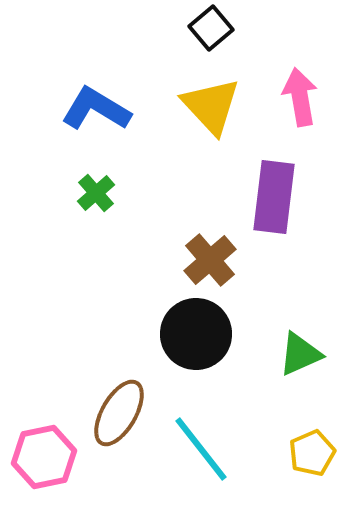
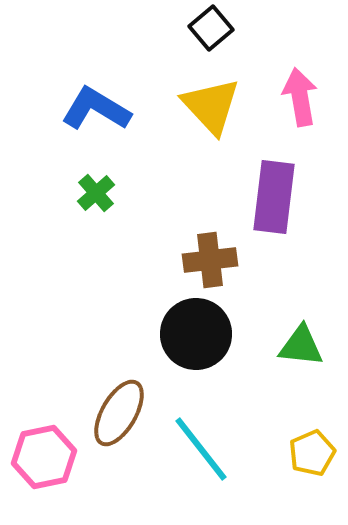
brown cross: rotated 34 degrees clockwise
green triangle: moved 1 px right, 8 px up; rotated 30 degrees clockwise
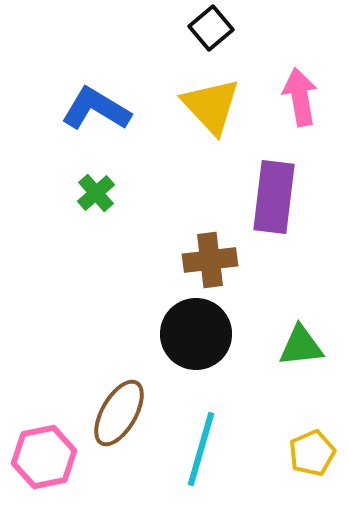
green triangle: rotated 12 degrees counterclockwise
cyan line: rotated 54 degrees clockwise
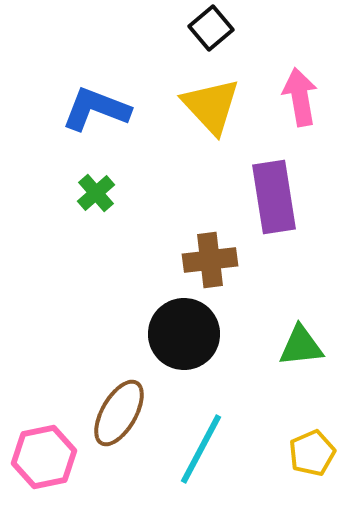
blue L-shape: rotated 10 degrees counterclockwise
purple rectangle: rotated 16 degrees counterclockwise
black circle: moved 12 px left
cyan line: rotated 12 degrees clockwise
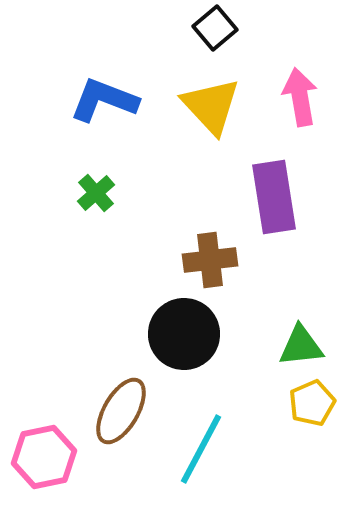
black square: moved 4 px right
blue L-shape: moved 8 px right, 9 px up
brown ellipse: moved 2 px right, 2 px up
yellow pentagon: moved 50 px up
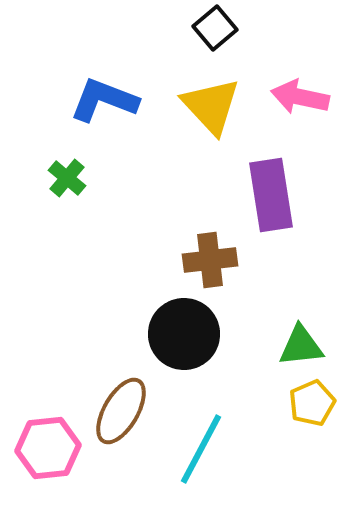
pink arrow: rotated 68 degrees counterclockwise
green cross: moved 29 px left, 15 px up; rotated 9 degrees counterclockwise
purple rectangle: moved 3 px left, 2 px up
pink hexagon: moved 4 px right, 9 px up; rotated 6 degrees clockwise
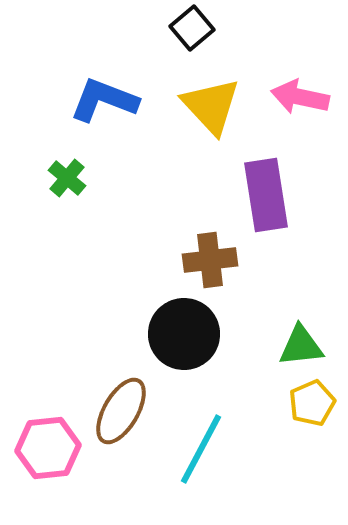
black square: moved 23 px left
purple rectangle: moved 5 px left
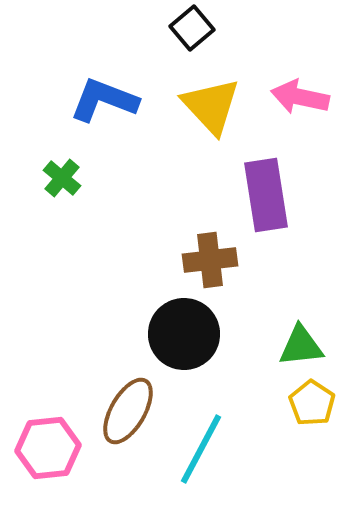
green cross: moved 5 px left
yellow pentagon: rotated 15 degrees counterclockwise
brown ellipse: moved 7 px right
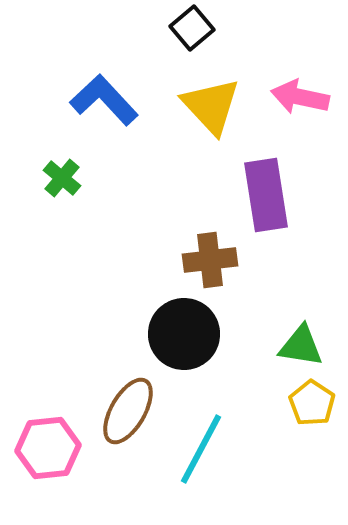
blue L-shape: rotated 26 degrees clockwise
green triangle: rotated 15 degrees clockwise
